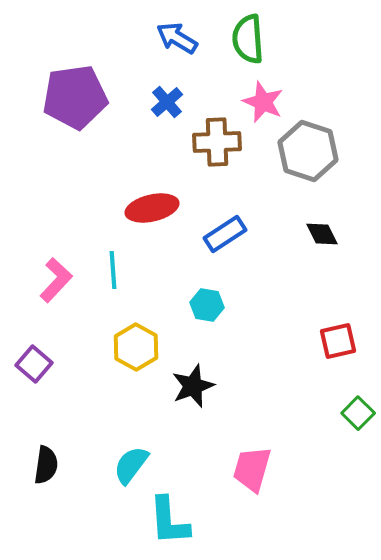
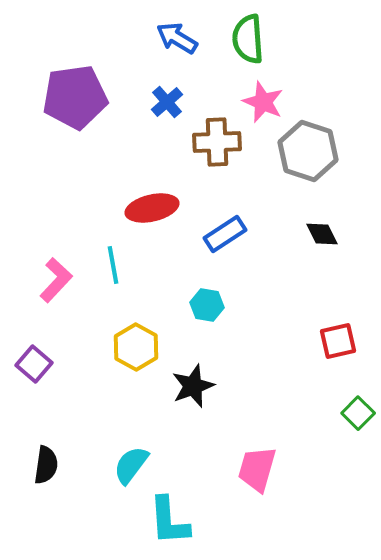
cyan line: moved 5 px up; rotated 6 degrees counterclockwise
pink trapezoid: moved 5 px right
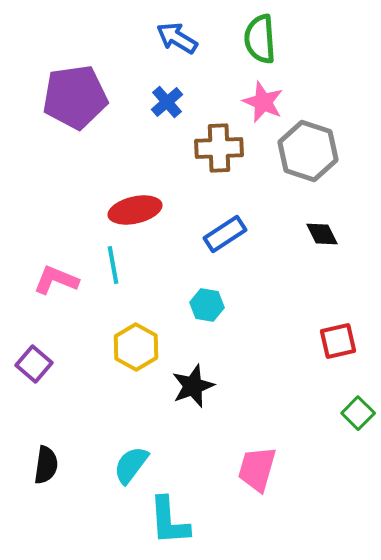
green semicircle: moved 12 px right
brown cross: moved 2 px right, 6 px down
red ellipse: moved 17 px left, 2 px down
pink L-shape: rotated 111 degrees counterclockwise
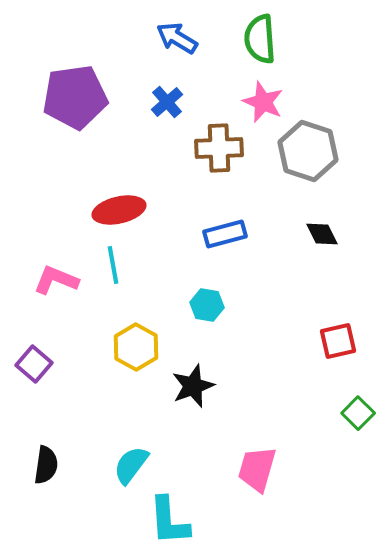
red ellipse: moved 16 px left
blue rectangle: rotated 18 degrees clockwise
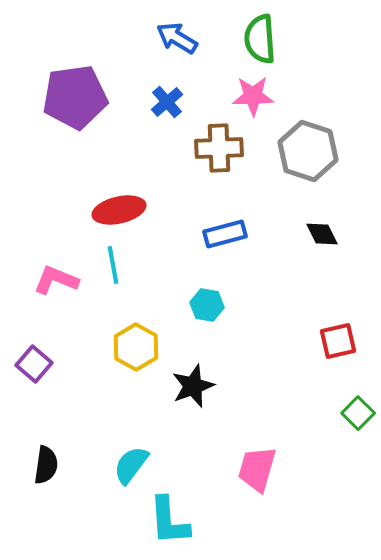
pink star: moved 10 px left, 6 px up; rotated 24 degrees counterclockwise
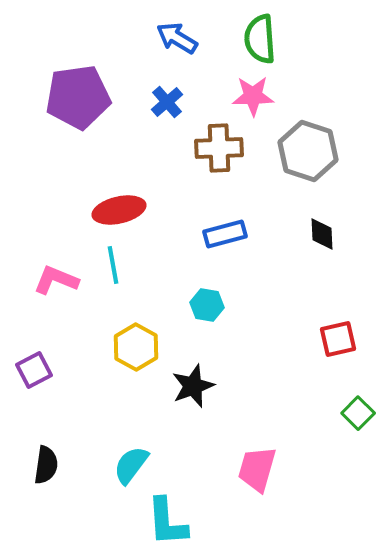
purple pentagon: moved 3 px right
black diamond: rotated 24 degrees clockwise
red square: moved 2 px up
purple square: moved 6 px down; rotated 21 degrees clockwise
cyan L-shape: moved 2 px left, 1 px down
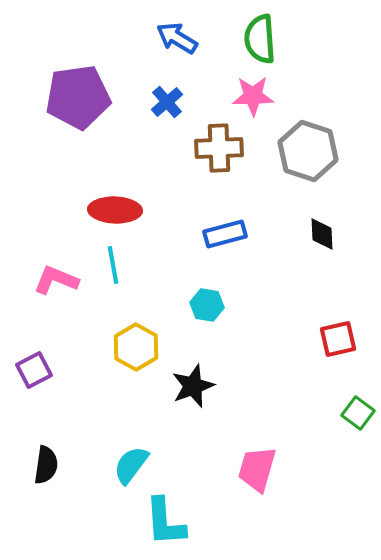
red ellipse: moved 4 px left; rotated 15 degrees clockwise
green square: rotated 8 degrees counterclockwise
cyan L-shape: moved 2 px left
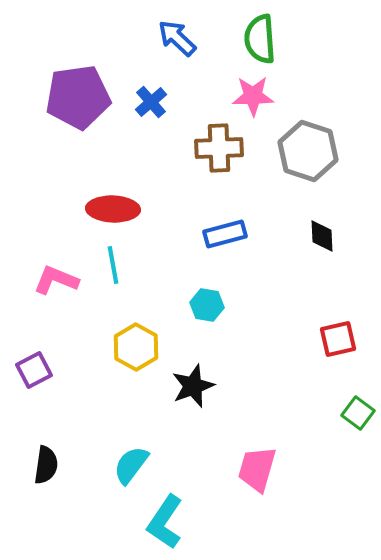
blue arrow: rotated 12 degrees clockwise
blue cross: moved 16 px left
red ellipse: moved 2 px left, 1 px up
black diamond: moved 2 px down
cyan L-shape: rotated 38 degrees clockwise
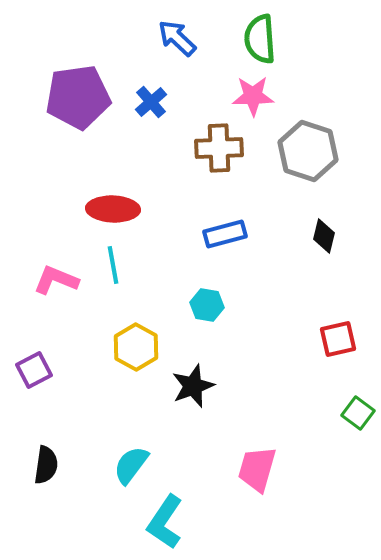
black diamond: moved 2 px right; rotated 16 degrees clockwise
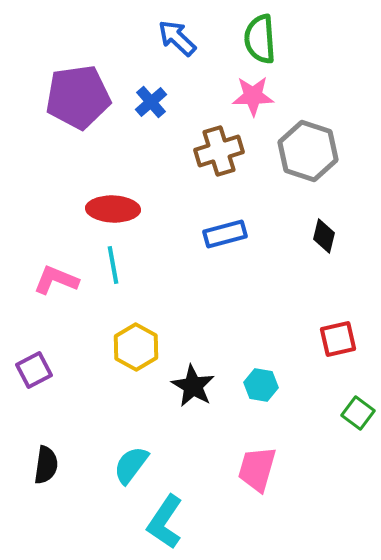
brown cross: moved 3 px down; rotated 15 degrees counterclockwise
cyan hexagon: moved 54 px right, 80 px down
black star: rotated 21 degrees counterclockwise
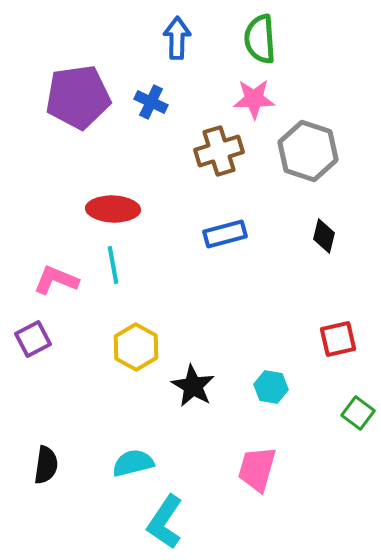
blue arrow: rotated 48 degrees clockwise
pink star: moved 1 px right, 3 px down
blue cross: rotated 24 degrees counterclockwise
purple square: moved 1 px left, 31 px up
cyan hexagon: moved 10 px right, 2 px down
cyan semicircle: moved 2 px right, 2 px up; rotated 39 degrees clockwise
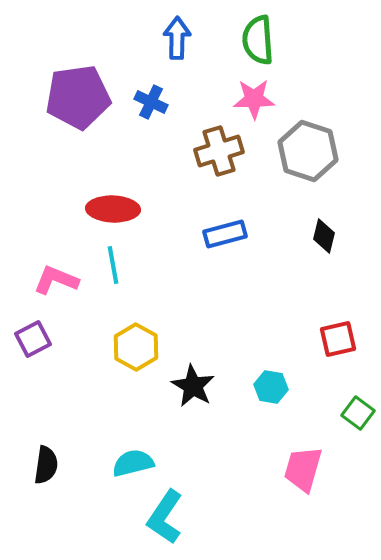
green semicircle: moved 2 px left, 1 px down
pink trapezoid: moved 46 px right
cyan L-shape: moved 5 px up
